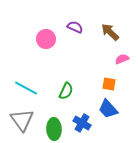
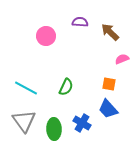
purple semicircle: moved 5 px right, 5 px up; rotated 21 degrees counterclockwise
pink circle: moved 3 px up
green semicircle: moved 4 px up
gray triangle: moved 2 px right, 1 px down
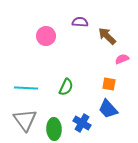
brown arrow: moved 3 px left, 4 px down
cyan line: rotated 25 degrees counterclockwise
gray triangle: moved 1 px right, 1 px up
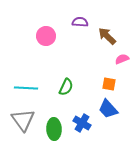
gray triangle: moved 2 px left
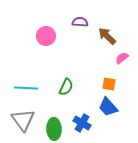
pink semicircle: moved 1 px up; rotated 16 degrees counterclockwise
blue trapezoid: moved 2 px up
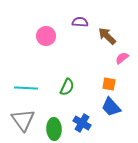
green semicircle: moved 1 px right
blue trapezoid: moved 3 px right
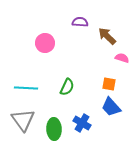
pink circle: moved 1 px left, 7 px down
pink semicircle: rotated 56 degrees clockwise
